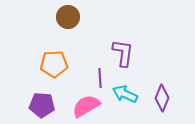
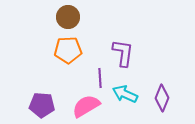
orange pentagon: moved 14 px right, 14 px up
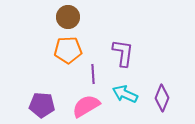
purple line: moved 7 px left, 4 px up
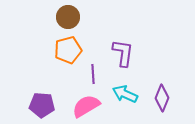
orange pentagon: rotated 12 degrees counterclockwise
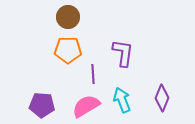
orange pentagon: rotated 16 degrees clockwise
cyan arrow: moved 3 px left, 6 px down; rotated 45 degrees clockwise
